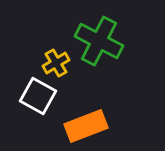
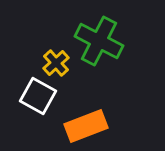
yellow cross: rotated 12 degrees counterclockwise
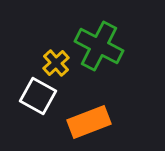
green cross: moved 5 px down
orange rectangle: moved 3 px right, 4 px up
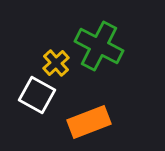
white square: moved 1 px left, 1 px up
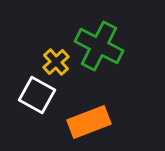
yellow cross: moved 1 px up
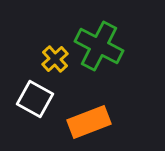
yellow cross: moved 1 px left, 3 px up
white square: moved 2 px left, 4 px down
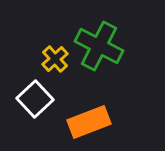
white square: rotated 18 degrees clockwise
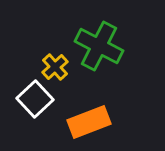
yellow cross: moved 8 px down
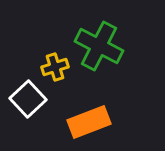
yellow cross: rotated 24 degrees clockwise
white square: moved 7 px left
